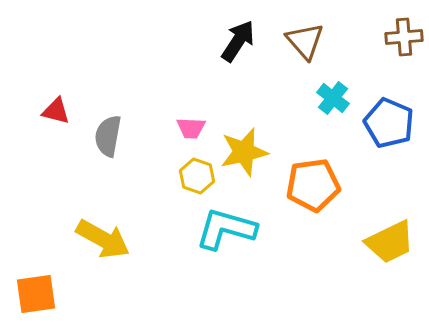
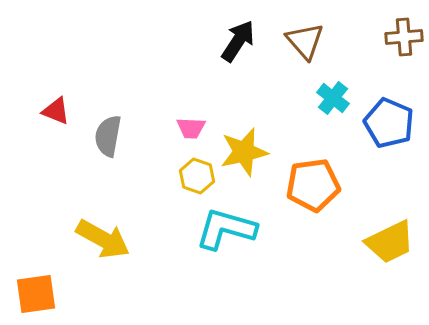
red triangle: rotated 8 degrees clockwise
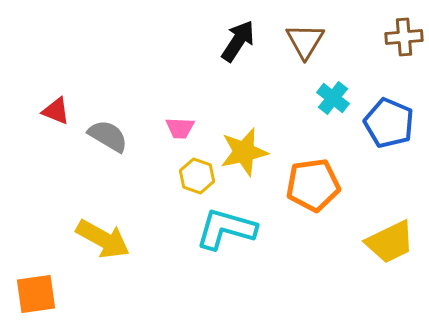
brown triangle: rotated 12 degrees clockwise
pink trapezoid: moved 11 px left
gray semicircle: rotated 111 degrees clockwise
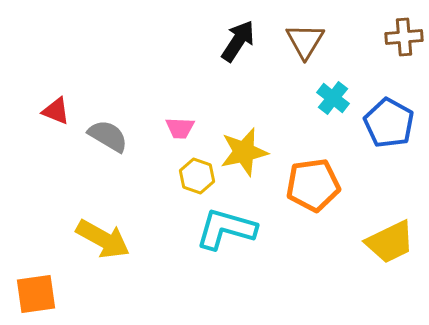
blue pentagon: rotated 6 degrees clockwise
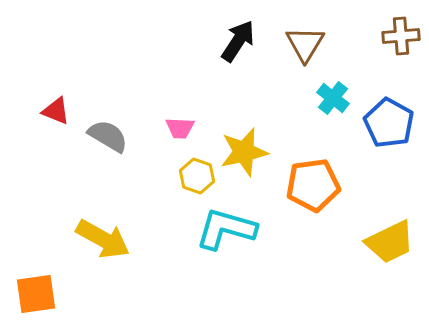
brown cross: moved 3 px left, 1 px up
brown triangle: moved 3 px down
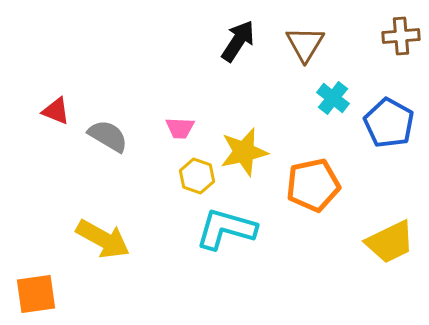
orange pentagon: rotated 4 degrees counterclockwise
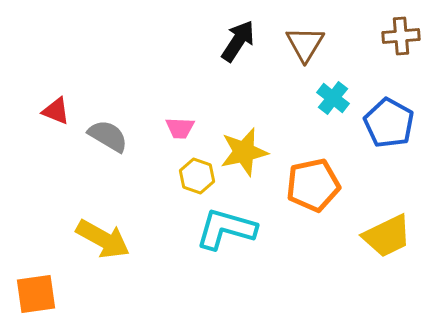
yellow trapezoid: moved 3 px left, 6 px up
